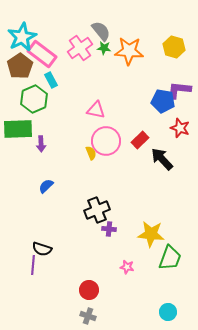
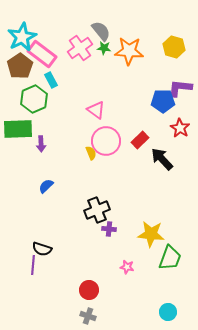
purple L-shape: moved 1 px right, 2 px up
blue pentagon: rotated 10 degrees counterclockwise
pink triangle: rotated 24 degrees clockwise
red star: rotated 12 degrees clockwise
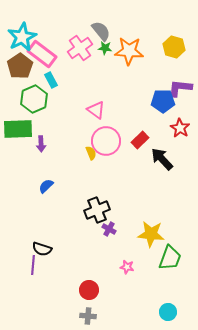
green star: moved 1 px right
purple cross: rotated 24 degrees clockwise
gray cross: rotated 14 degrees counterclockwise
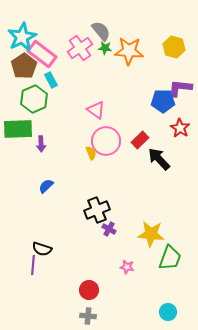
brown pentagon: moved 4 px right
black arrow: moved 3 px left
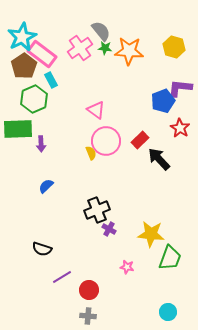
blue pentagon: rotated 20 degrees counterclockwise
purple line: moved 29 px right, 12 px down; rotated 54 degrees clockwise
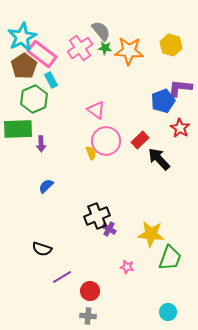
yellow hexagon: moved 3 px left, 2 px up
black cross: moved 6 px down
red circle: moved 1 px right, 1 px down
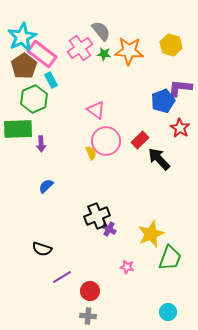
green star: moved 1 px left, 6 px down
yellow star: rotated 28 degrees counterclockwise
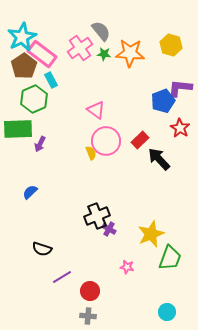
orange star: moved 1 px right, 2 px down
purple arrow: moved 1 px left; rotated 28 degrees clockwise
blue semicircle: moved 16 px left, 6 px down
cyan circle: moved 1 px left
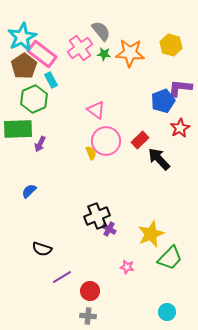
red star: rotated 12 degrees clockwise
blue semicircle: moved 1 px left, 1 px up
green trapezoid: rotated 24 degrees clockwise
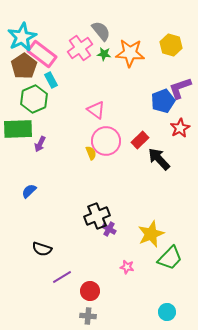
purple L-shape: rotated 25 degrees counterclockwise
